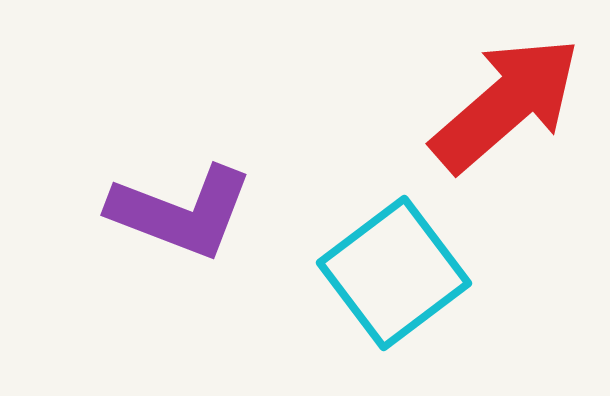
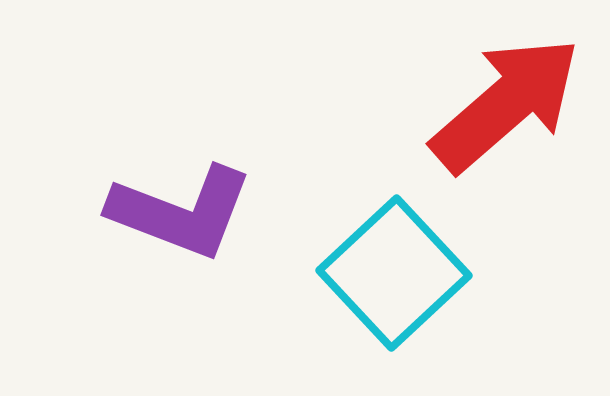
cyan square: rotated 6 degrees counterclockwise
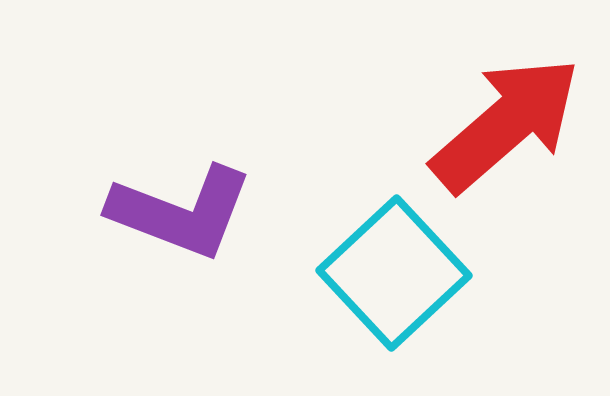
red arrow: moved 20 px down
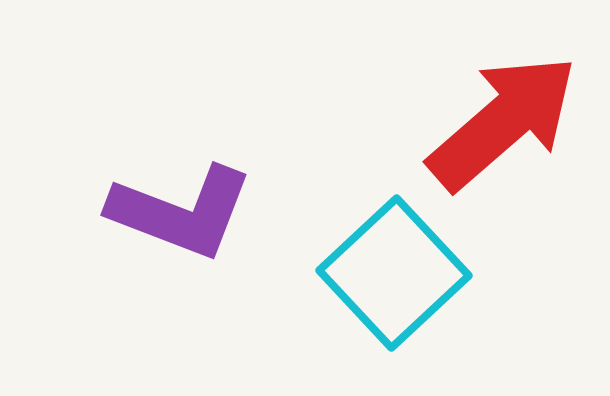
red arrow: moved 3 px left, 2 px up
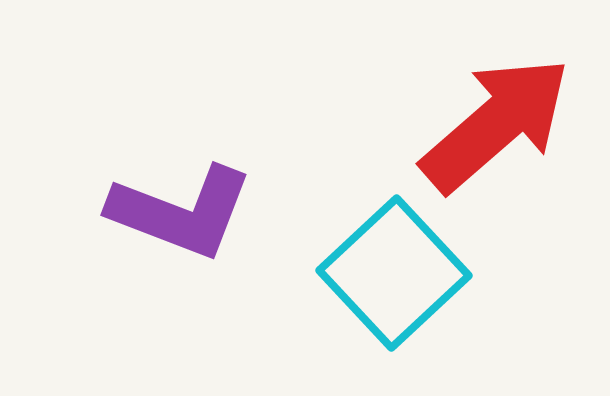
red arrow: moved 7 px left, 2 px down
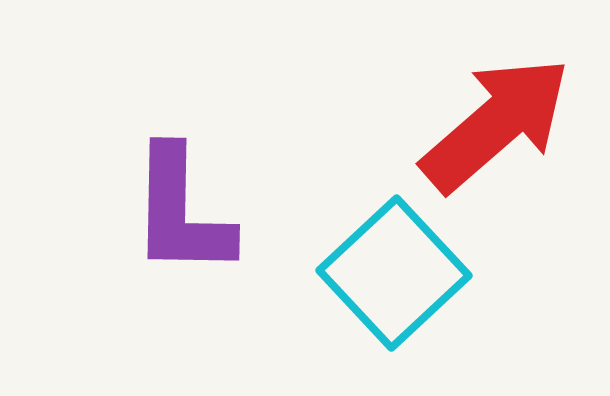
purple L-shape: rotated 70 degrees clockwise
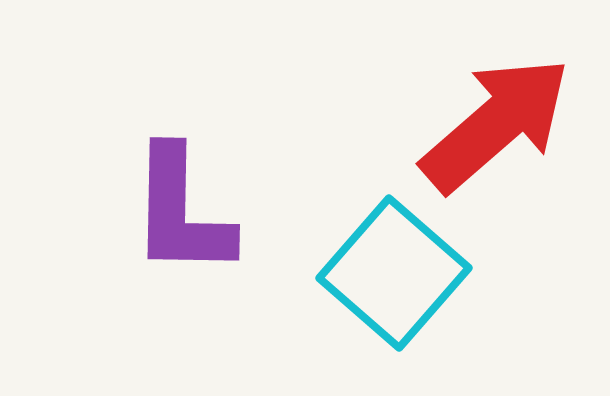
cyan square: rotated 6 degrees counterclockwise
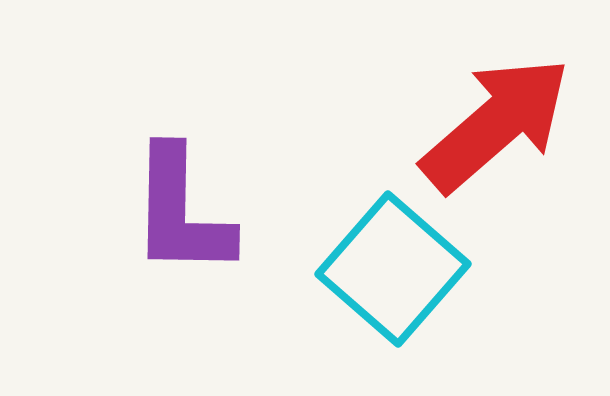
cyan square: moved 1 px left, 4 px up
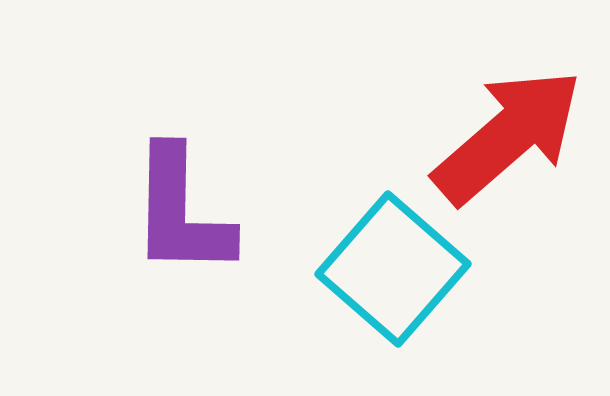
red arrow: moved 12 px right, 12 px down
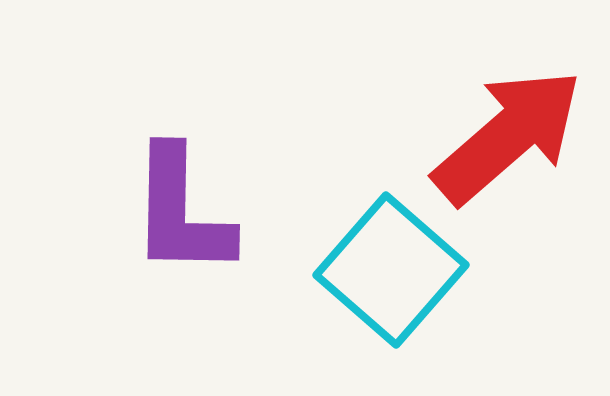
cyan square: moved 2 px left, 1 px down
